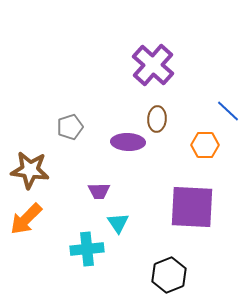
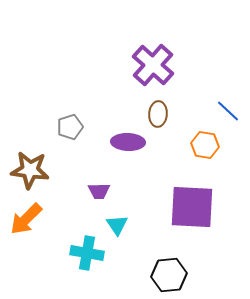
brown ellipse: moved 1 px right, 5 px up
orange hexagon: rotated 8 degrees clockwise
cyan triangle: moved 1 px left, 2 px down
cyan cross: moved 4 px down; rotated 16 degrees clockwise
black hexagon: rotated 16 degrees clockwise
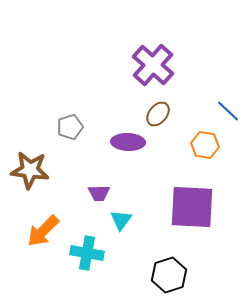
brown ellipse: rotated 35 degrees clockwise
purple trapezoid: moved 2 px down
orange arrow: moved 17 px right, 12 px down
cyan triangle: moved 4 px right, 5 px up; rotated 10 degrees clockwise
black hexagon: rotated 12 degrees counterclockwise
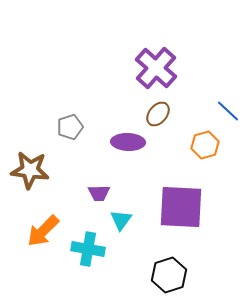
purple cross: moved 3 px right, 3 px down
orange hexagon: rotated 24 degrees counterclockwise
purple square: moved 11 px left
cyan cross: moved 1 px right, 4 px up
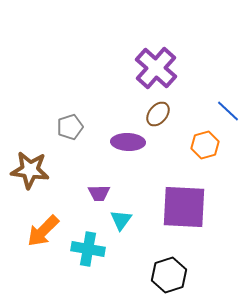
purple square: moved 3 px right
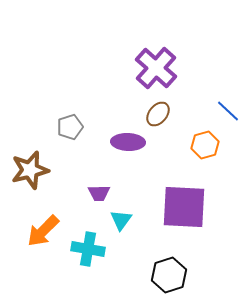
brown star: rotated 21 degrees counterclockwise
